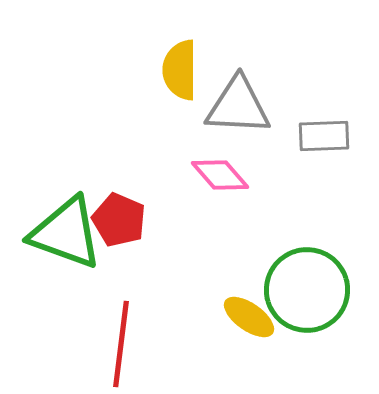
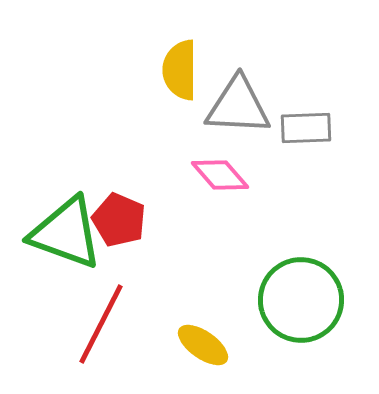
gray rectangle: moved 18 px left, 8 px up
green circle: moved 6 px left, 10 px down
yellow ellipse: moved 46 px left, 28 px down
red line: moved 20 px left, 20 px up; rotated 20 degrees clockwise
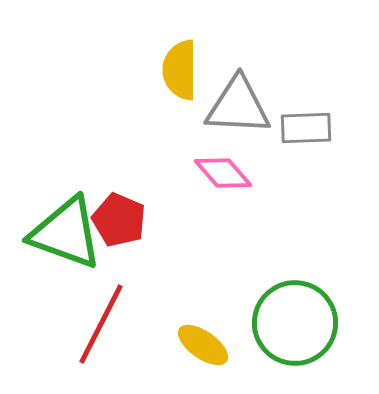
pink diamond: moved 3 px right, 2 px up
green circle: moved 6 px left, 23 px down
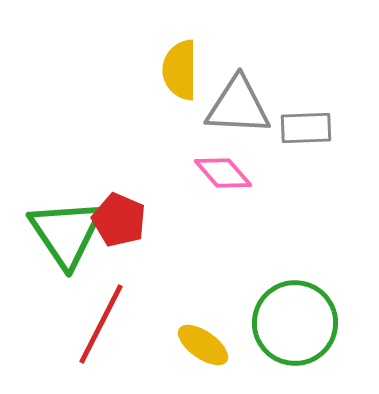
green triangle: rotated 36 degrees clockwise
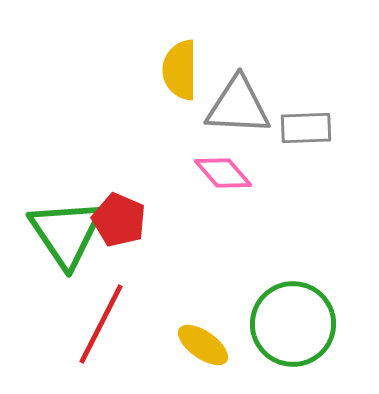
green circle: moved 2 px left, 1 px down
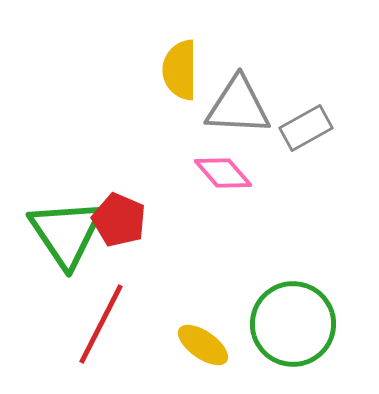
gray rectangle: rotated 27 degrees counterclockwise
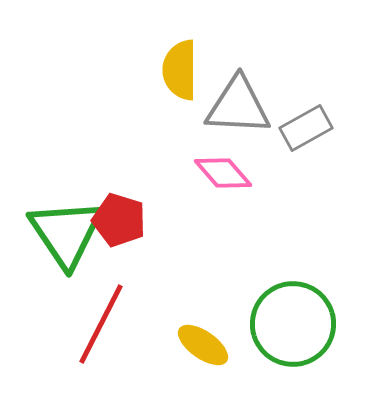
red pentagon: rotated 6 degrees counterclockwise
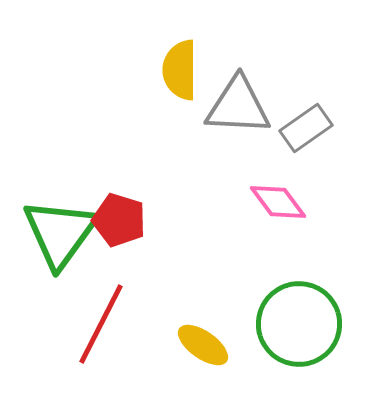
gray rectangle: rotated 6 degrees counterclockwise
pink diamond: moved 55 px right, 29 px down; rotated 4 degrees clockwise
green triangle: moved 6 px left; rotated 10 degrees clockwise
green circle: moved 6 px right
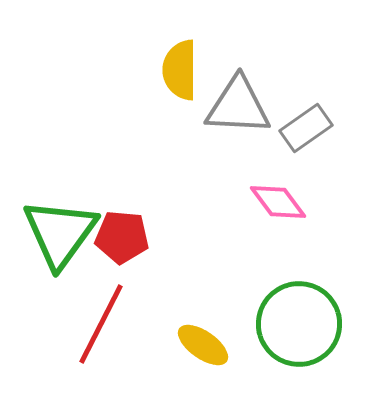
red pentagon: moved 3 px right, 17 px down; rotated 12 degrees counterclockwise
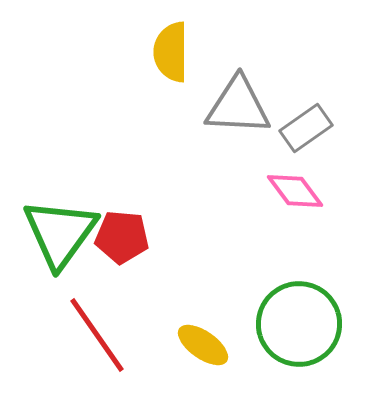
yellow semicircle: moved 9 px left, 18 px up
pink diamond: moved 17 px right, 11 px up
red line: moved 4 px left, 11 px down; rotated 62 degrees counterclockwise
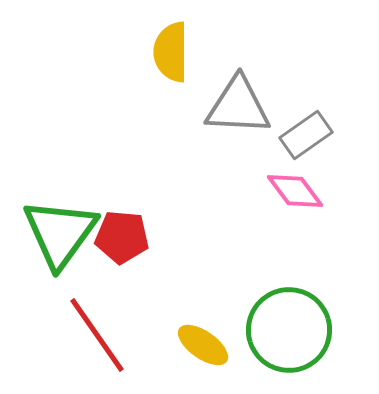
gray rectangle: moved 7 px down
green circle: moved 10 px left, 6 px down
